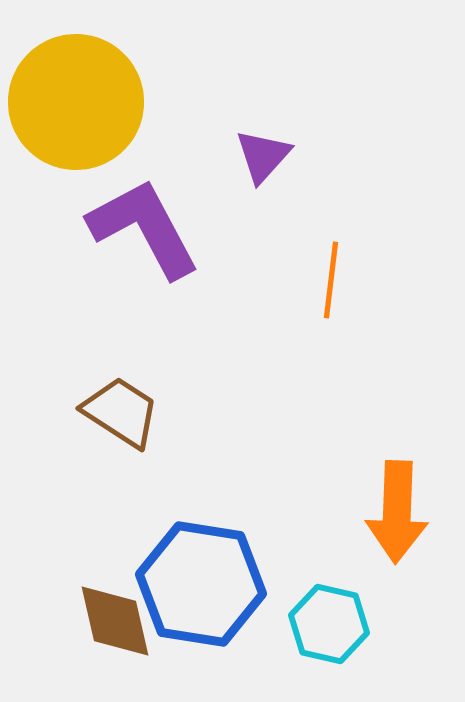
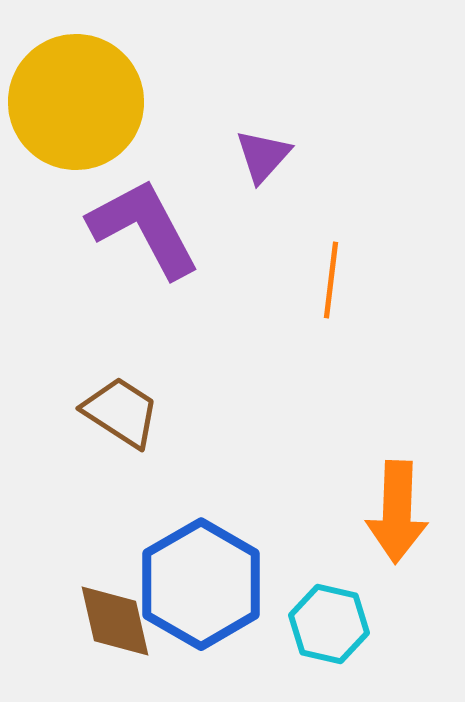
blue hexagon: rotated 21 degrees clockwise
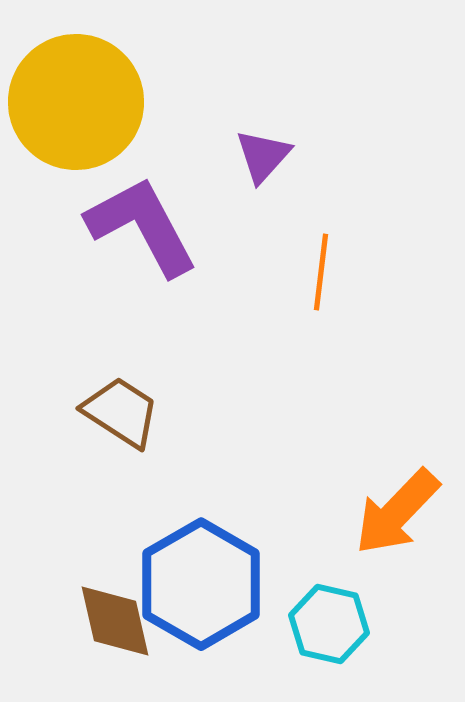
purple L-shape: moved 2 px left, 2 px up
orange line: moved 10 px left, 8 px up
orange arrow: rotated 42 degrees clockwise
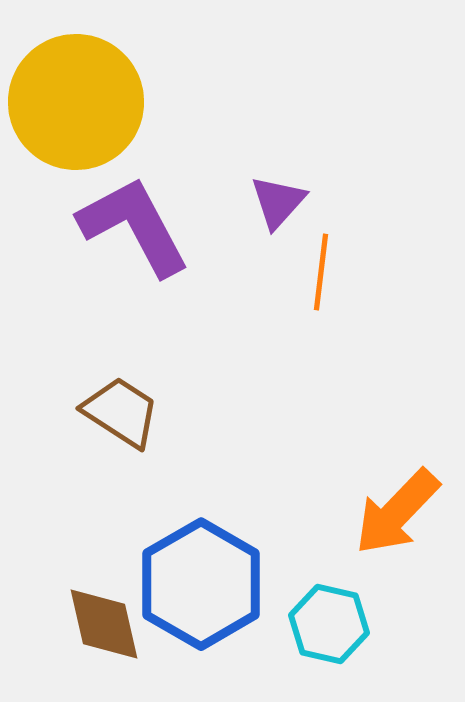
purple triangle: moved 15 px right, 46 px down
purple L-shape: moved 8 px left
brown diamond: moved 11 px left, 3 px down
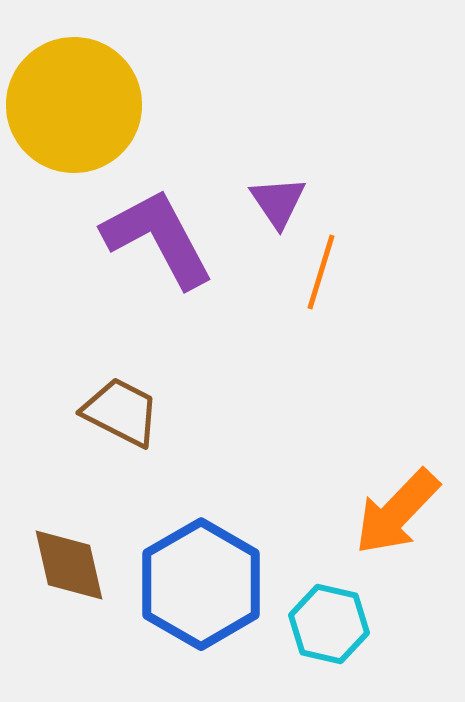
yellow circle: moved 2 px left, 3 px down
purple triangle: rotated 16 degrees counterclockwise
purple L-shape: moved 24 px right, 12 px down
orange line: rotated 10 degrees clockwise
brown trapezoid: rotated 6 degrees counterclockwise
brown diamond: moved 35 px left, 59 px up
